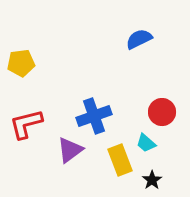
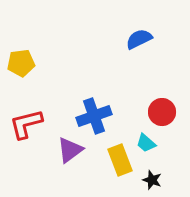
black star: rotated 18 degrees counterclockwise
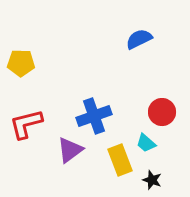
yellow pentagon: rotated 8 degrees clockwise
